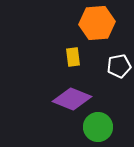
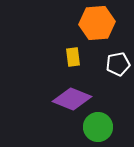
white pentagon: moved 1 px left, 2 px up
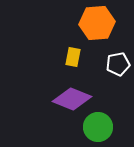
yellow rectangle: rotated 18 degrees clockwise
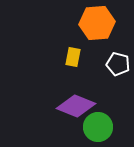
white pentagon: rotated 25 degrees clockwise
purple diamond: moved 4 px right, 7 px down
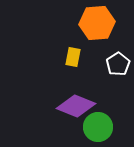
white pentagon: rotated 25 degrees clockwise
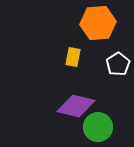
orange hexagon: moved 1 px right
purple diamond: rotated 9 degrees counterclockwise
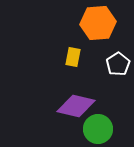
green circle: moved 2 px down
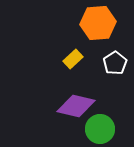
yellow rectangle: moved 2 px down; rotated 36 degrees clockwise
white pentagon: moved 3 px left, 1 px up
green circle: moved 2 px right
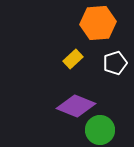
white pentagon: rotated 15 degrees clockwise
purple diamond: rotated 9 degrees clockwise
green circle: moved 1 px down
